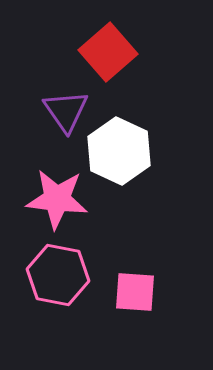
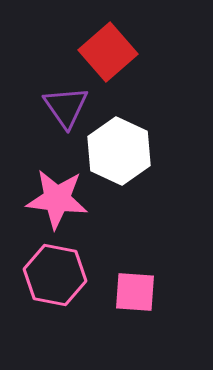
purple triangle: moved 4 px up
pink hexagon: moved 3 px left
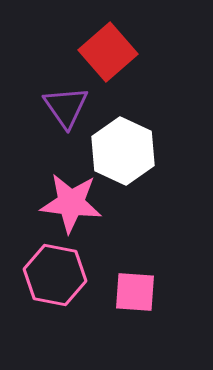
white hexagon: moved 4 px right
pink star: moved 14 px right, 4 px down
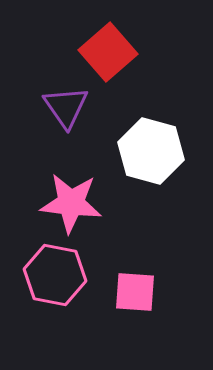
white hexagon: moved 28 px right; rotated 10 degrees counterclockwise
